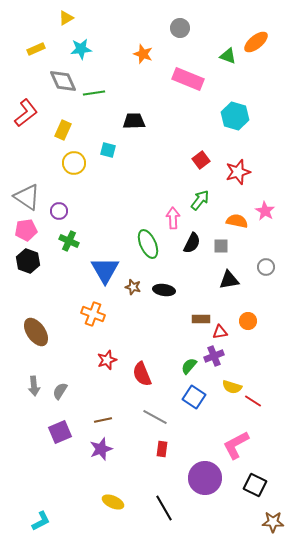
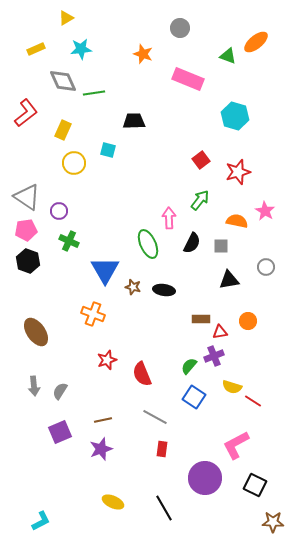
pink arrow at (173, 218): moved 4 px left
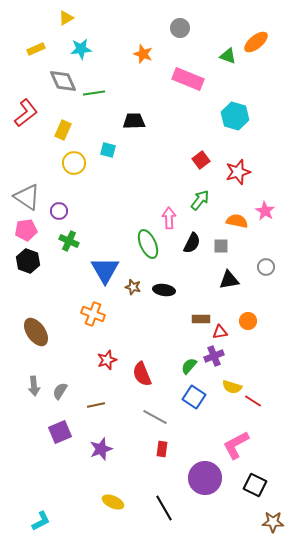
brown line at (103, 420): moved 7 px left, 15 px up
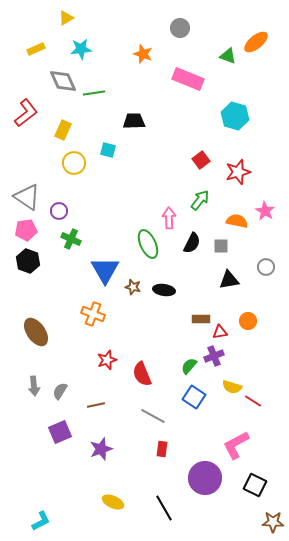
green cross at (69, 241): moved 2 px right, 2 px up
gray line at (155, 417): moved 2 px left, 1 px up
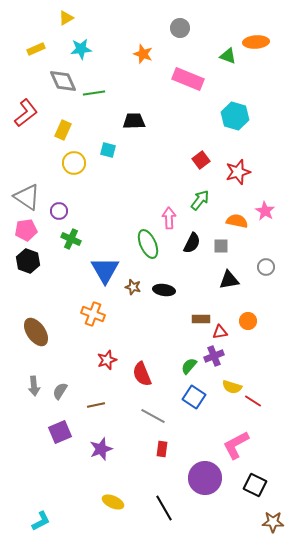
orange ellipse at (256, 42): rotated 35 degrees clockwise
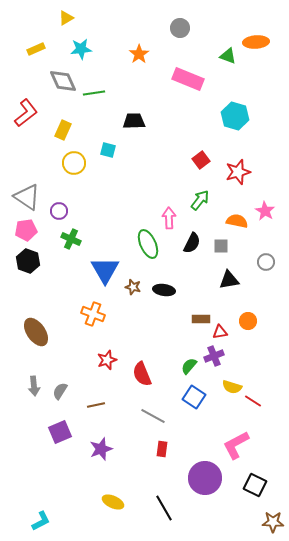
orange star at (143, 54): moved 4 px left; rotated 18 degrees clockwise
gray circle at (266, 267): moved 5 px up
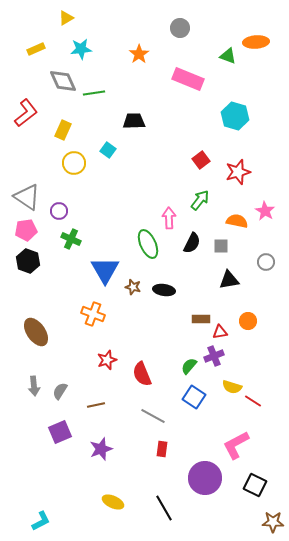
cyan square at (108, 150): rotated 21 degrees clockwise
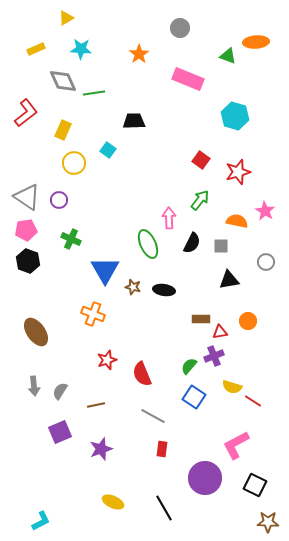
cyan star at (81, 49): rotated 10 degrees clockwise
red square at (201, 160): rotated 18 degrees counterclockwise
purple circle at (59, 211): moved 11 px up
brown star at (273, 522): moved 5 px left
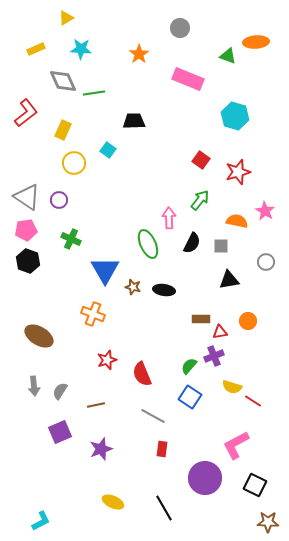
brown ellipse at (36, 332): moved 3 px right, 4 px down; rotated 24 degrees counterclockwise
blue square at (194, 397): moved 4 px left
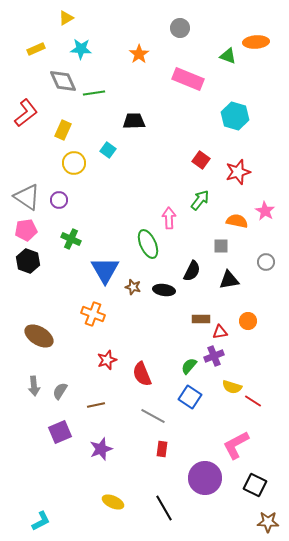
black semicircle at (192, 243): moved 28 px down
